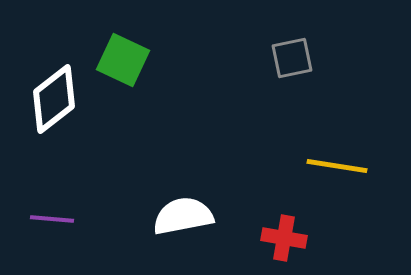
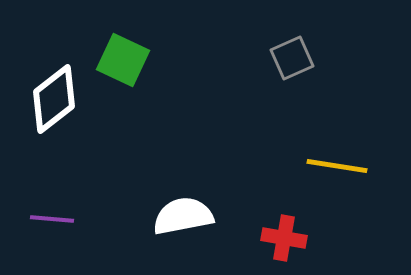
gray square: rotated 12 degrees counterclockwise
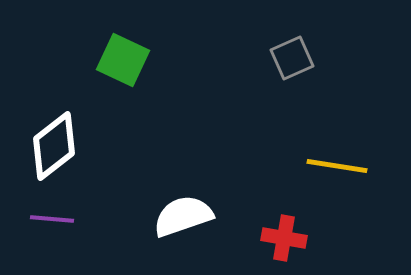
white diamond: moved 47 px down
white semicircle: rotated 8 degrees counterclockwise
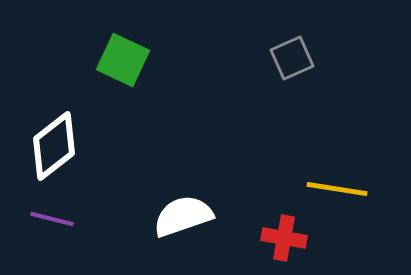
yellow line: moved 23 px down
purple line: rotated 9 degrees clockwise
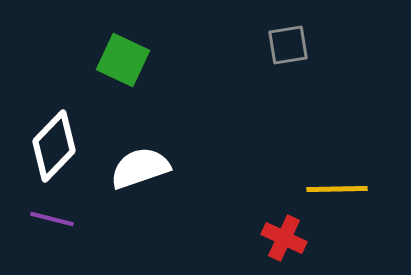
gray square: moved 4 px left, 13 px up; rotated 15 degrees clockwise
white diamond: rotated 8 degrees counterclockwise
yellow line: rotated 10 degrees counterclockwise
white semicircle: moved 43 px left, 48 px up
red cross: rotated 15 degrees clockwise
